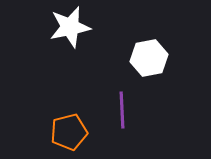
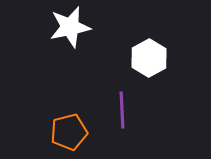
white hexagon: rotated 18 degrees counterclockwise
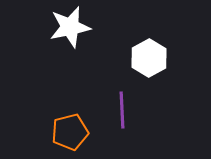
orange pentagon: moved 1 px right
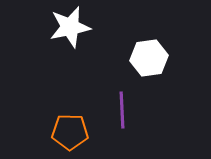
white hexagon: rotated 21 degrees clockwise
orange pentagon: rotated 15 degrees clockwise
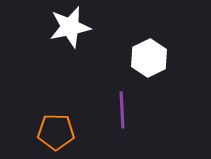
white hexagon: rotated 18 degrees counterclockwise
orange pentagon: moved 14 px left
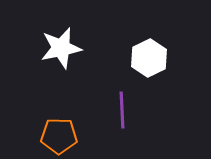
white star: moved 9 px left, 21 px down
orange pentagon: moved 3 px right, 4 px down
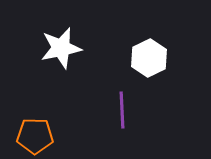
orange pentagon: moved 24 px left
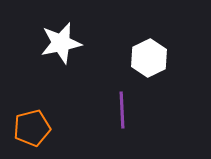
white star: moved 5 px up
orange pentagon: moved 3 px left, 8 px up; rotated 15 degrees counterclockwise
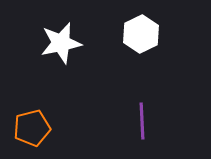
white hexagon: moved 8 px left, 24 px up
purple line: moved 20 px right, 11 px down
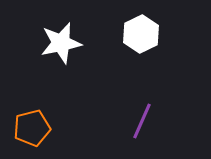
purple line: rotated 27 degrees clockwise
